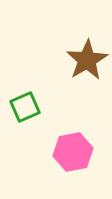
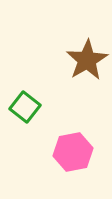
green square: rotated 28 degrees counterclockwise
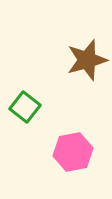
brown star: rotated 15 degrees clockwise
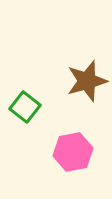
brown star: moved 21 px down
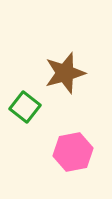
brown star: moved 22 px left, 8 px up
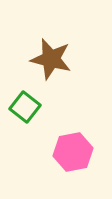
brown star: moved 14 px left, 14 px up; rotated 30 degrees clockwise
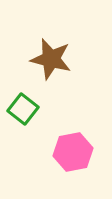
green square: moved 2 px left, 2 px down
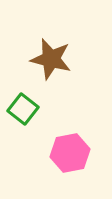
pink hexagon: moved 3 px left, 1 px down
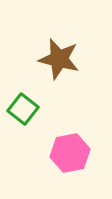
brown star: moved 8 px right
